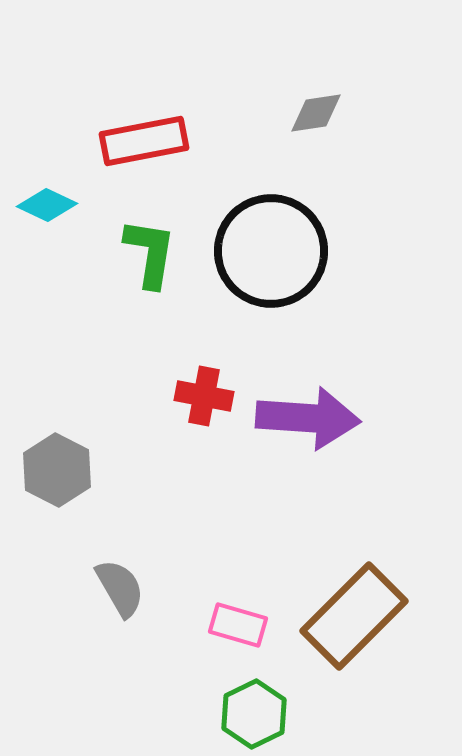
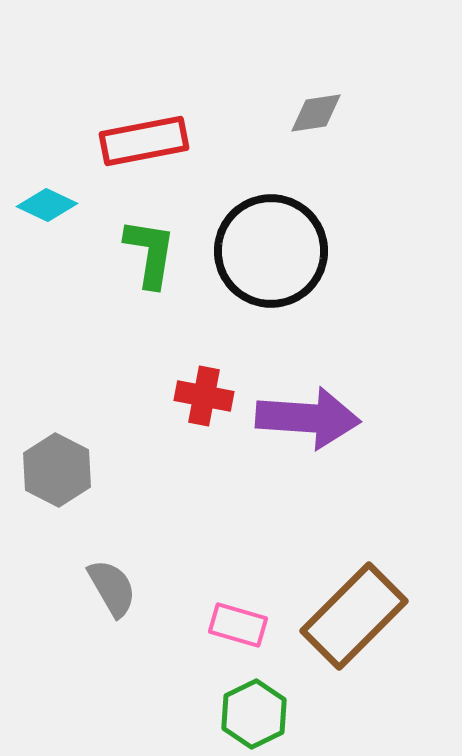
gray semicircle: moved 8 px left
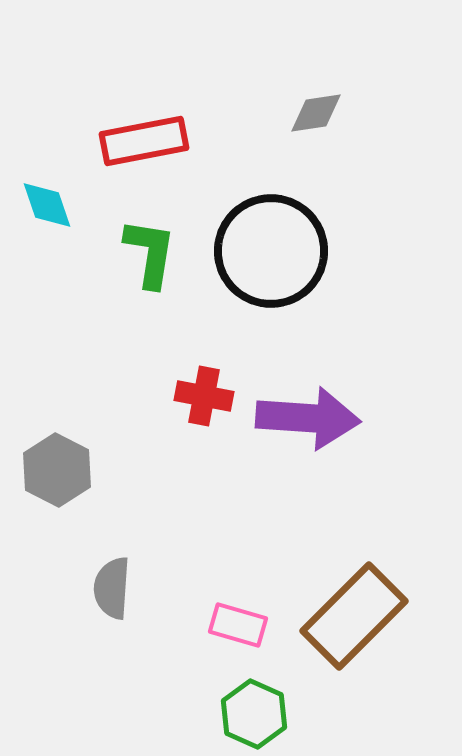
cyan diamond: rotated 46 degrees clockwise
gray semicircle: rotated 146 degrees counterclockwise
green hexagon: rotated 10 degrees counterclockwise
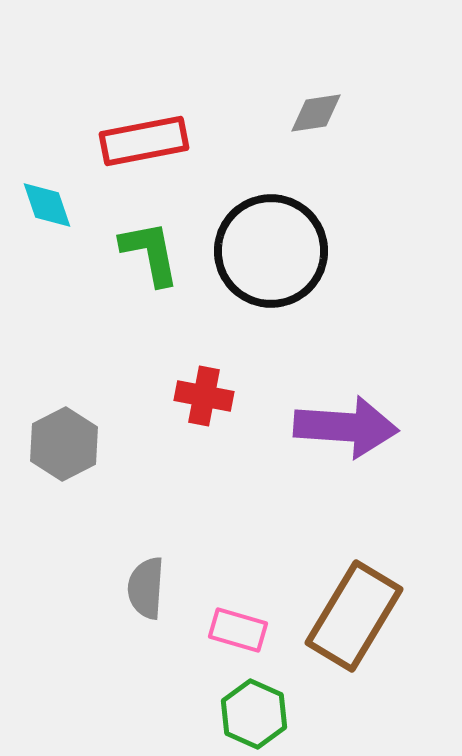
green L-shape: rotated 20 degrees counterclockwise
purple arrow: moved 38 px right, 9 px down
gray hexagon: moved 7 px right, 26 px up; rotated 6 degrees clockwise
gray semicircle: moved 34 px right
brown rectangle: rotated 14 degrees counterclockwise
pink rectangle: moved 5 px down
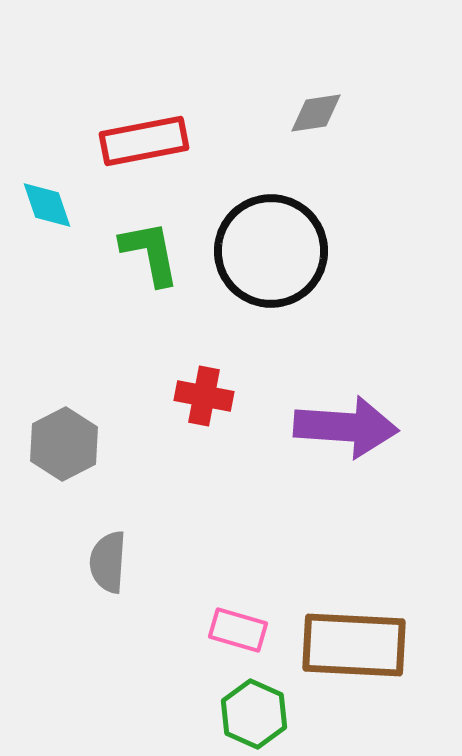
gray semicircle: moved 38 px left, 26 px up
brown rectangle: moved 29 px down; rotated 62 degrees clockwise
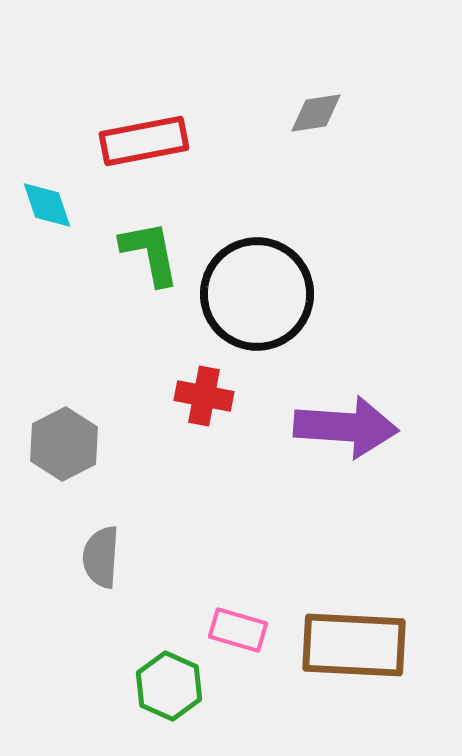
black circle: moved 14 px left, 43 px down
gray semicircle: moved 7 px left, 5 px up
green hexagon: moved 85 px left, 28 px up
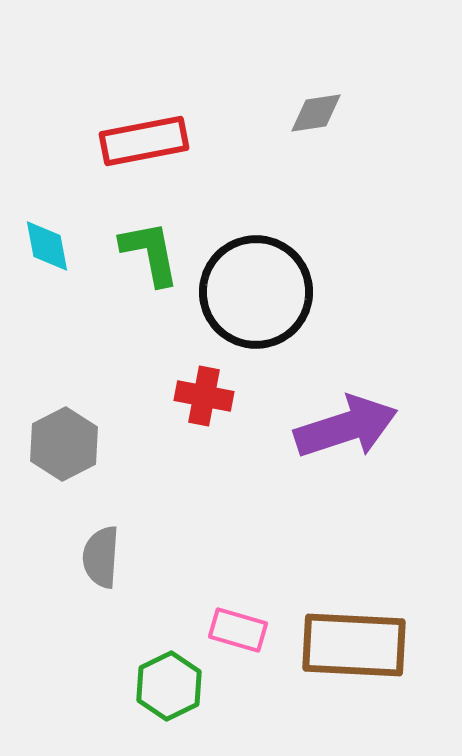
cyan diamond: moved 41 px down; rotated 8 degrees clockwise
black circle: moved 1 px left, 2 px up
purple arrow: rotated 22 degrees counterclockwise
green hexagon: rotated 10 degrees clockwise
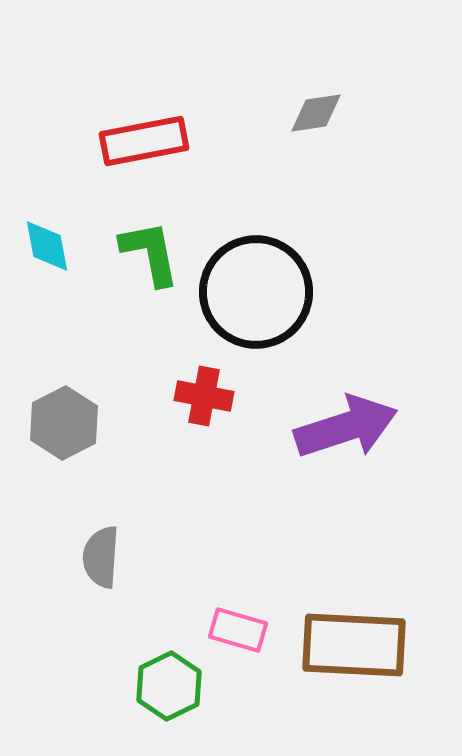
gray hexagon: moved 21 px up
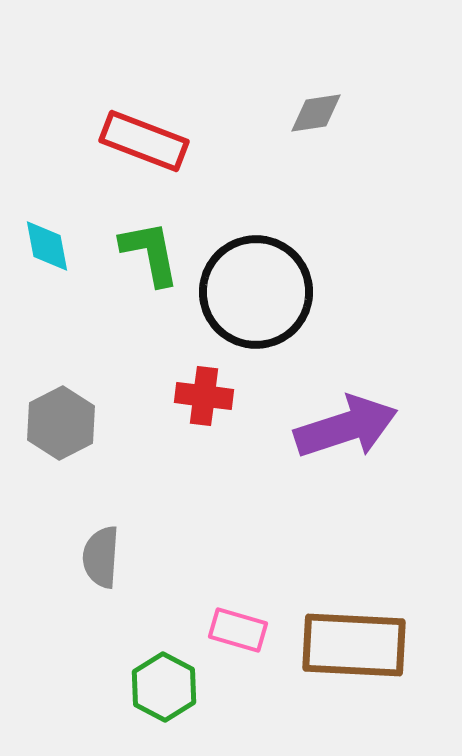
red rectangle: rotated 32 degrees clockwise
red cross: rotated 4 degrees counterclockwise
gray hexagon: moved 3 px left
green hexagon: moved 5 px left, 1 px down; rotated 6 degrees counterclockwise
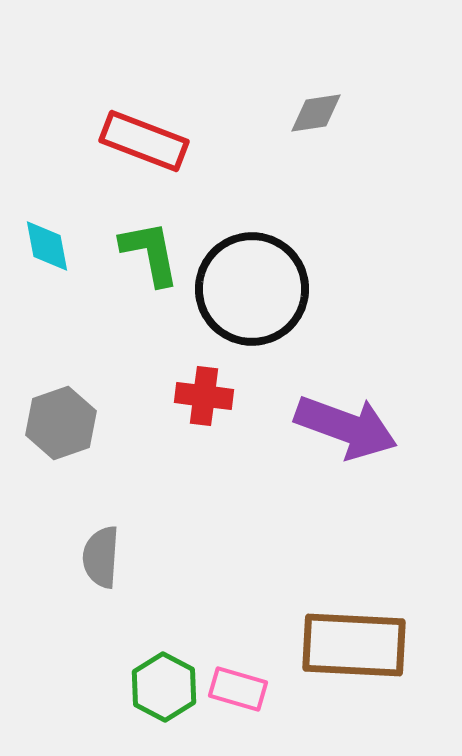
black circle: moved 4 px left, 3 px up
gray hexagon: rotated 8 degrees clockwise
purple arrow: rotated 38 degrees clockwise
pink rectangle: moved 59 px down
